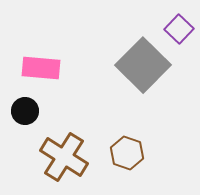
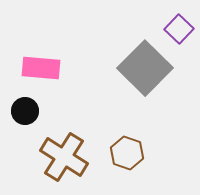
gray square: moved 2 px right, 3 px down
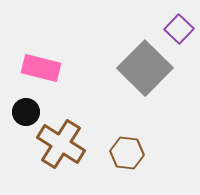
pink rectangle: rotated 9 degrees clockwise
black circle: moved 1 px right, 1 px down
brown hexagon: rotated 12 degrees counterclockwise
brown cross: moved 3 px left, 13 px up
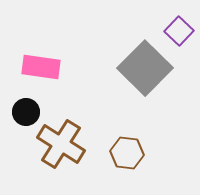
purple square: moved 2 px down
pink rectangle: moved 1 px up; rotated 6 degrees counterclockwise
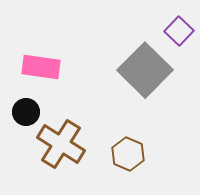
gray square: moved 2 px down
brown hexagon: moved 1 px right, 1 px down; rotated 16 degrees clockwise
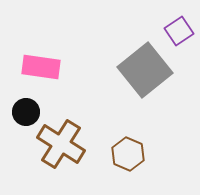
purple square: rotated 12 degrees clockwise
gray square: rotated 6 degrees clockwise
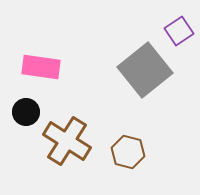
brown cross: moved 6 px right, 3 px up
brown hexagon: moved 2 px up; rotated 8 degrees counterclockwise
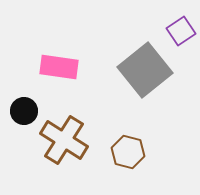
purple square: moved 2 px right
pink rectangle: moved 18 px right
black circle: moved 2 px left, 1 px up
brown cross: moved 3 px left, 1 px up
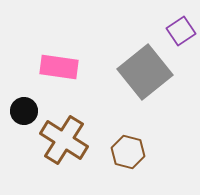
gray square: moved 2 px down
